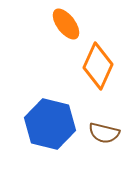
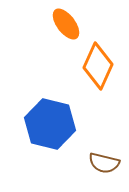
brown semicircle: moved 30 px down
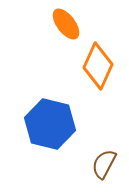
brown semicircle: moved 1 px down; rotated 104 degrees clockwise
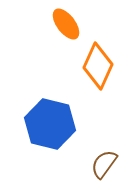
brown semicircle: rotated 8 degrees clockwise
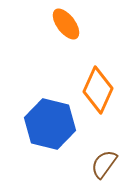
orange diamond: moved 24 px down
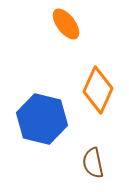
blue hexagon: moved 8 px left, 5 px up
brown semicircle: moved 11 px left, 1 px up; rotated 48 degrees counterclockwise
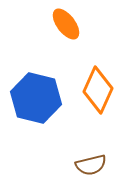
blue hexagon: moved 6 px left, 21 px up
brown semicircle: moved 2 px left, 2 px down; rotated 92 degrees counterclockwise
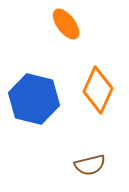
blue hexagon: moved 2 px left, 1 px down
brown semicircle: moved 1 px left
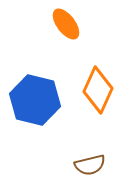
blue hexagon: moved 1 px right, 1 px down
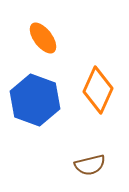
orange ellipse: moved 23 px left, 14 px down
blue hexagon: rotated 6 degrees clockwise
